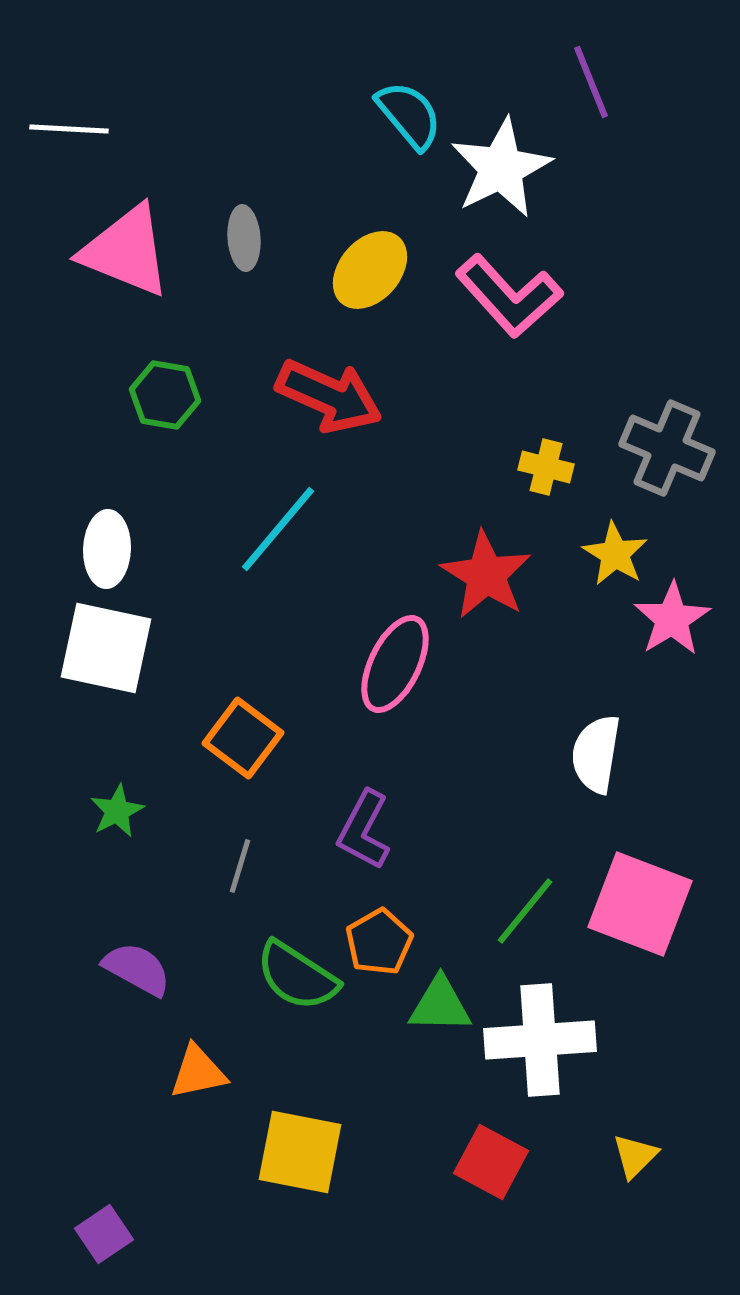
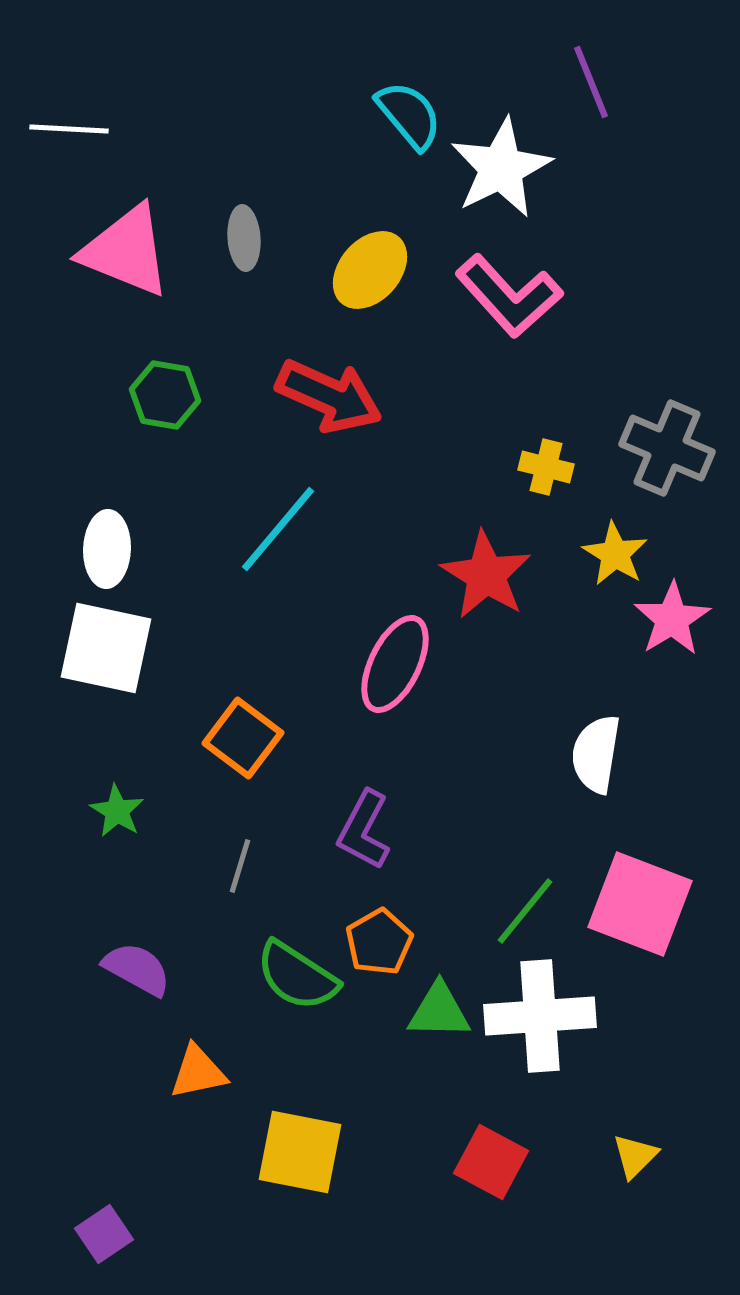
green star: rotated 14 degrees counterclockwise
green triangle: moved 1 px left, 6 px down
white cross: moved 24 px up
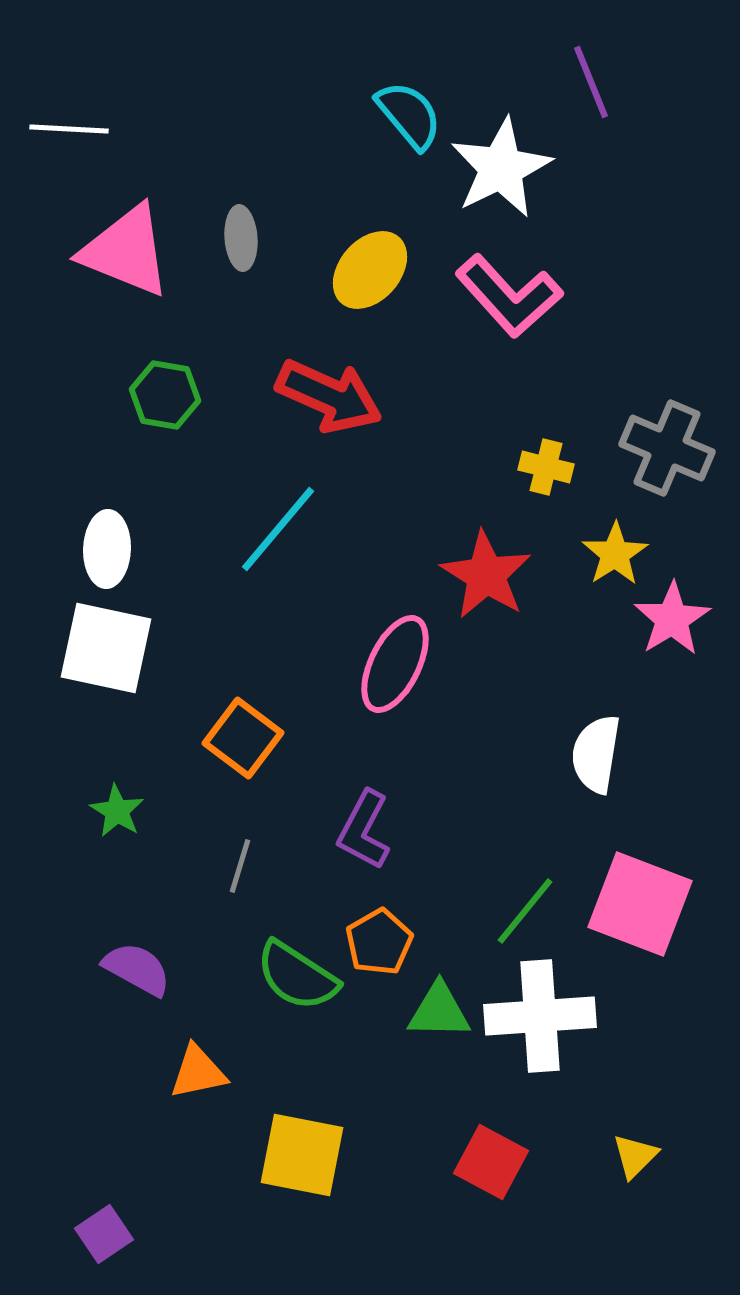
gray ellipse: moved 3 px left
yellow star: rotated 8 degrees clockwise
yellow square: moved 2 px right, 3 px down
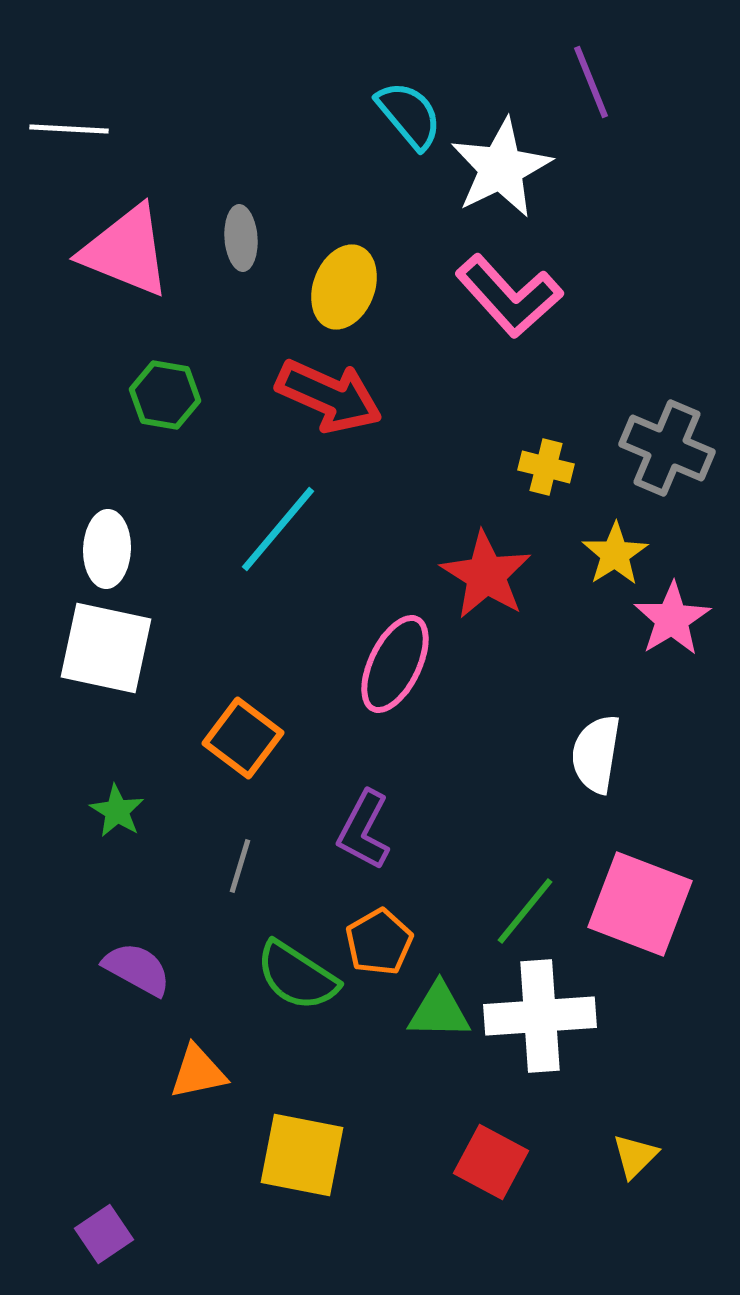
yellow ellipse: moved 26 px left, 17 px down; rotated 20 degrees counterclockwise
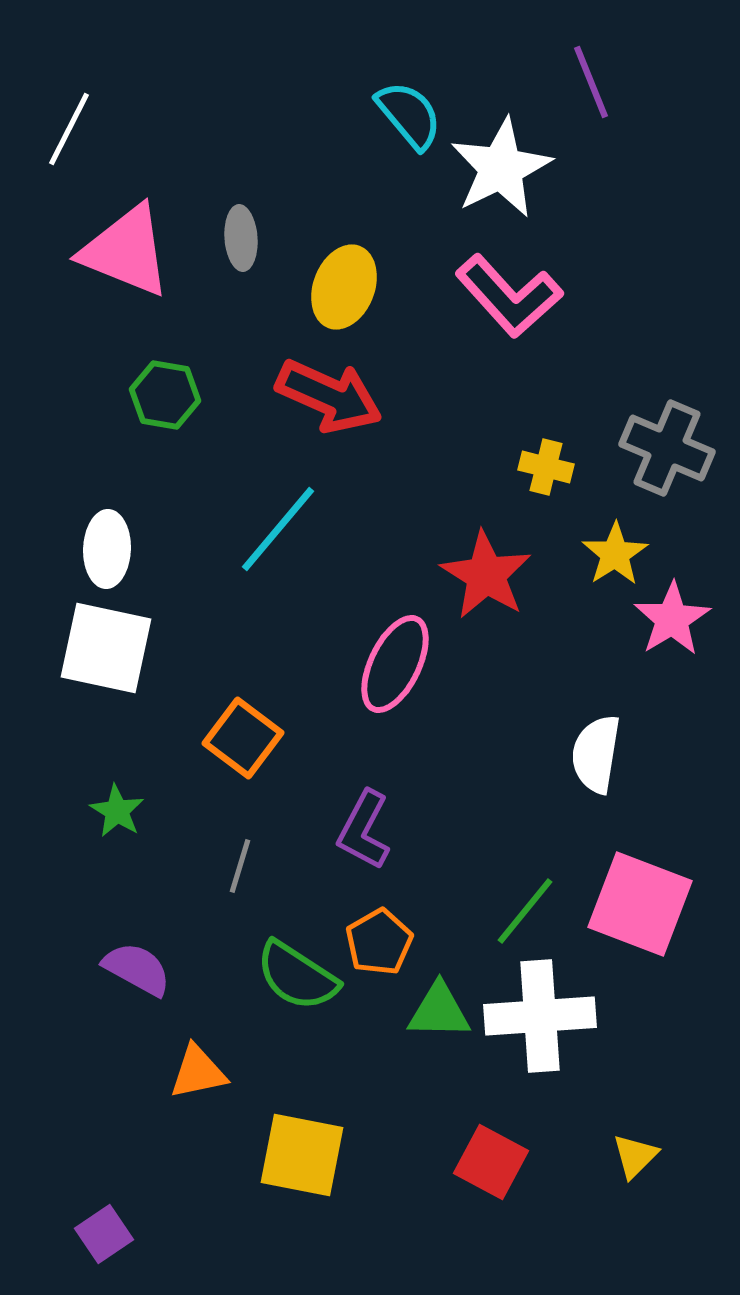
white line: rotated 66 degrees counterclockwise
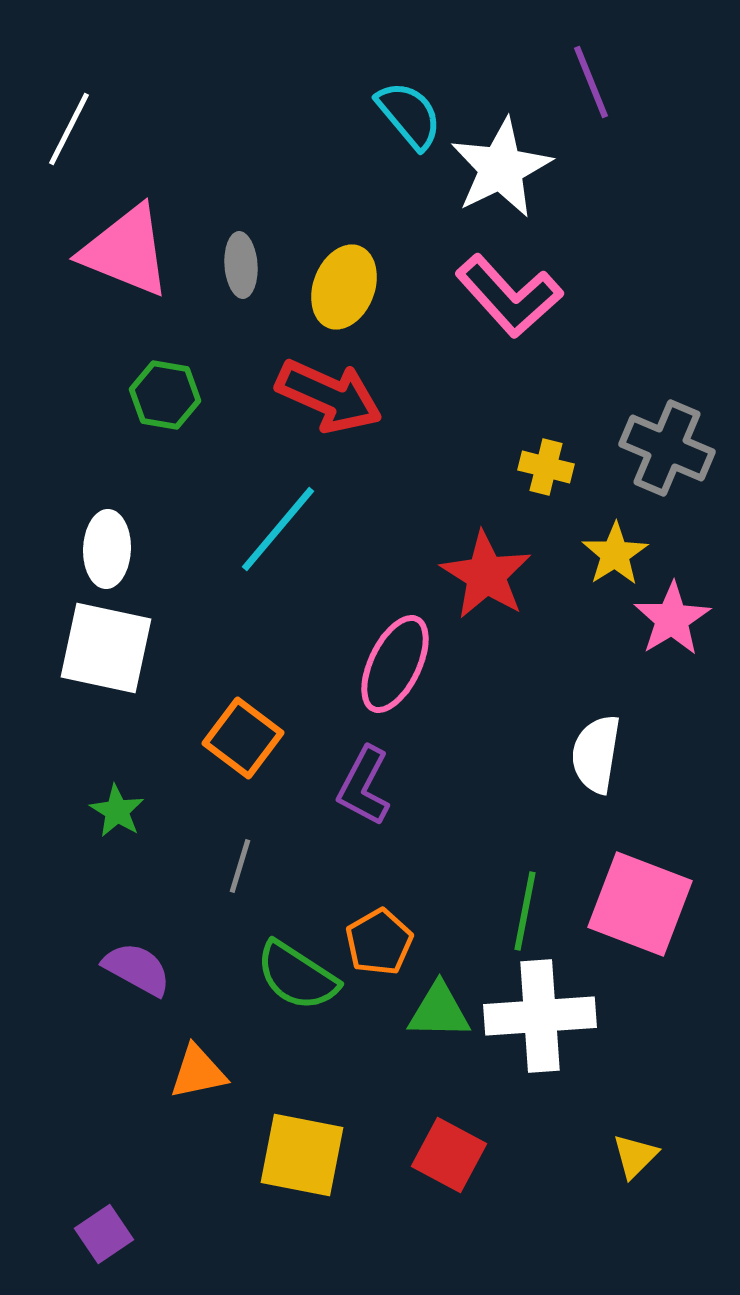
gray ellipse: moved 27 px down
purple L-shape: moved 44 px up
green line: rotated 28 degrees counterclockwise
red square: moved 42 px left, 7 px up
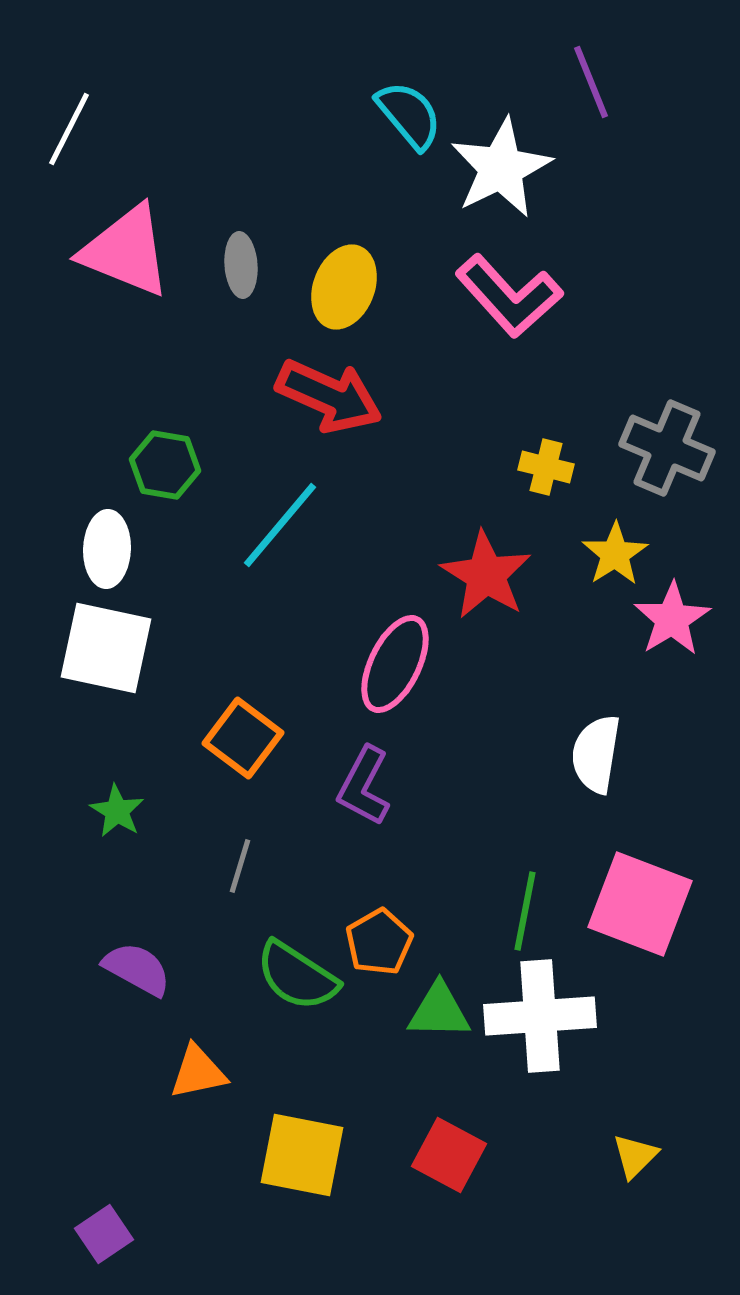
green hexagon: moved 70 px down
cyan line: moved 2 px right, 4 px up
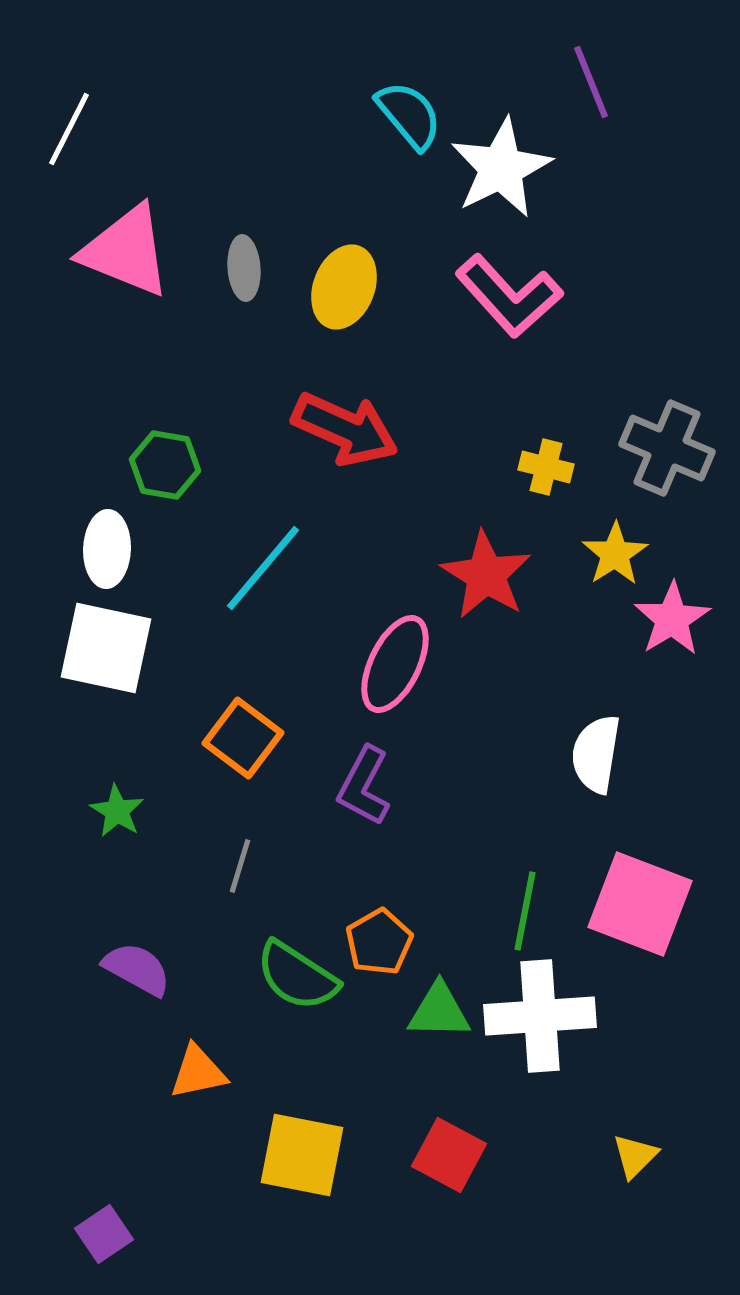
gray ellipse: moved 3 px right, 3 px down
red arrow: moved 16 px right, 33 px down
cyan line: moved 17 px left, 43 px down
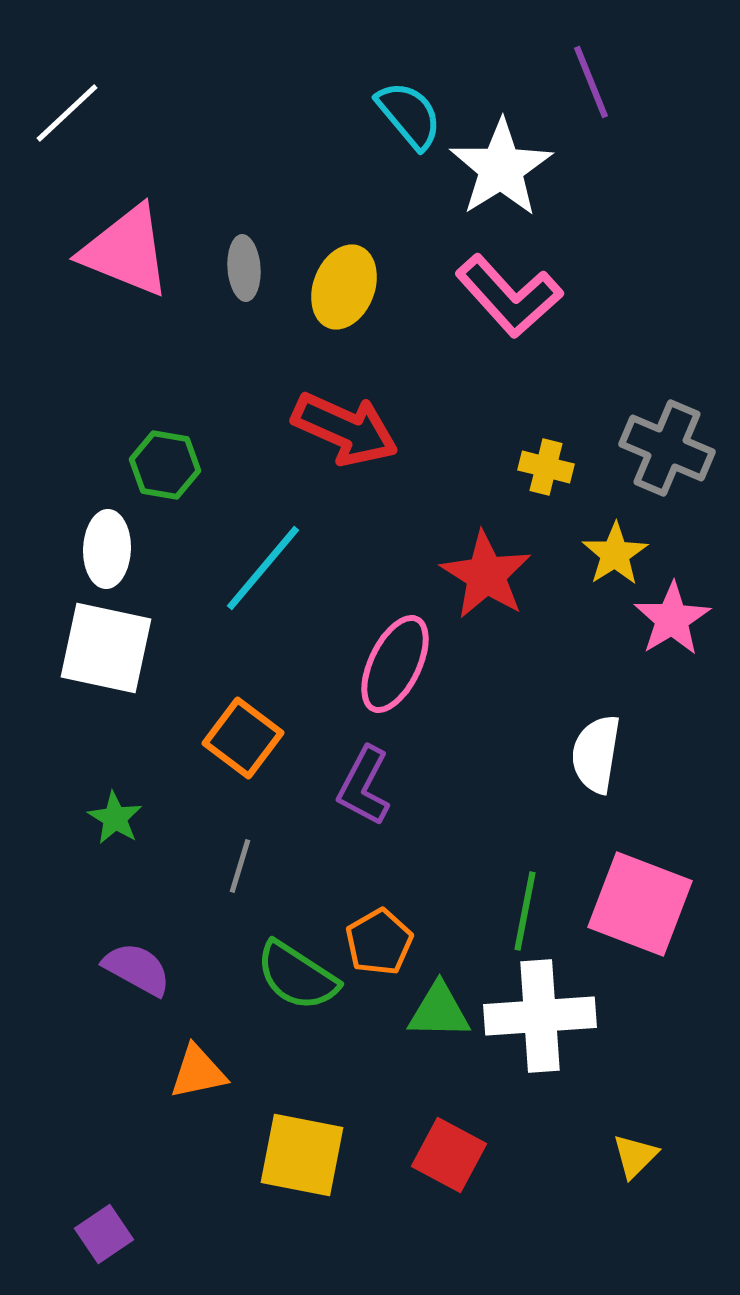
white line: moved 2 px left, 16 px up; rotated 20 degrees clockwise
white star: rotated 6 degrees counterclockwise
green star: moved 2 px left, 7 px down
